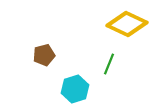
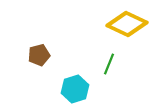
brown pentagon: moved 5 px left
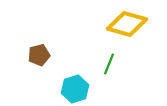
yellow diamond: rotated 9 degrees counterclockwise
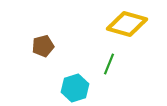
brown pentagon: moved 4 px right, 9 px up
cyan hexagon: moved 1 px up
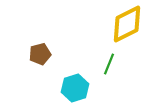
yellow diamond: rotated 42 degrees counterclockwise
brown pentagon: moved 3 px left, 8 px down
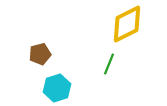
cyan hexagon: moved 18 px left
